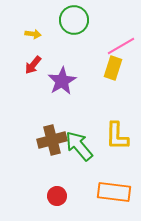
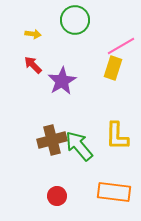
green circle: moved 1 px right
red arrow: rotated 96 degrees clockwise
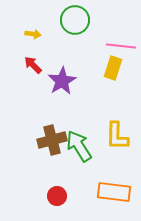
pink line: rotated 36 degrees clockwise
green arrow: rotated 8 degrees clockwise
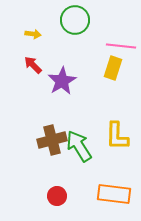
orange rectangle: moved 2 px down
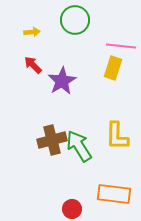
yellow arrow: moved 1 px left, 2 px up; rotated 14 degrees counterclockwise
red circle: moved 15 px right, 13 px down
